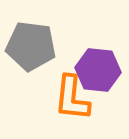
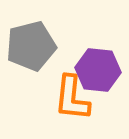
gray pentagon: rotated 21 degrees counterclockwise
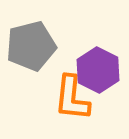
purple hexagon: rotated 21 degrees clockwise
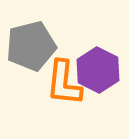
orange L-shape: moved 8 px left, 15 px up
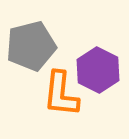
orange L-shape: moved 3 px left, 11 px down
